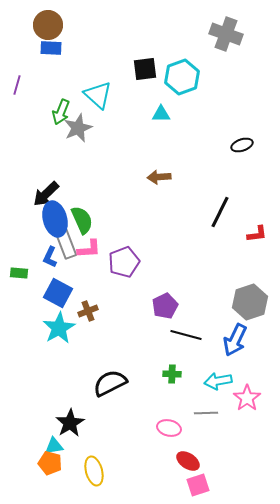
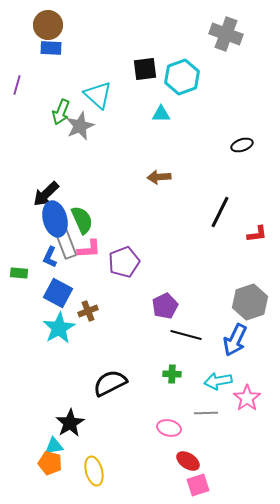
gray star at (78, 128): moved 2 px right, 2 px up
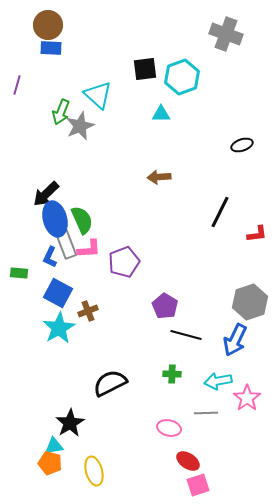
purple pentagon at (165, 306): rotated 15 degrees counterclockwise
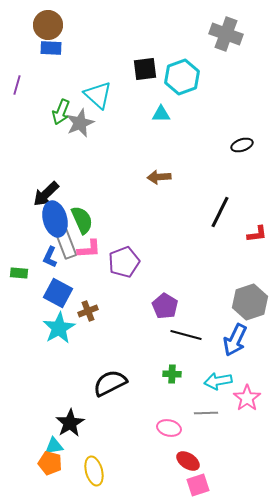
gray star at (80, 126): moved 3 px up
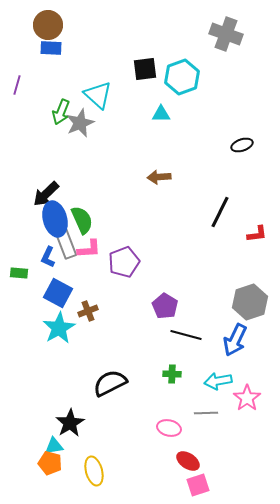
blue L-shape at (50, 257): moved 2 px left
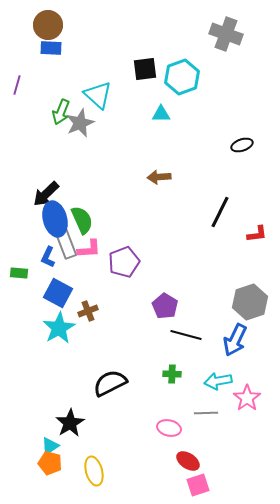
cyan triangle at (54, 446): moved 4 px left; rotated 24 degrees counterclockwise
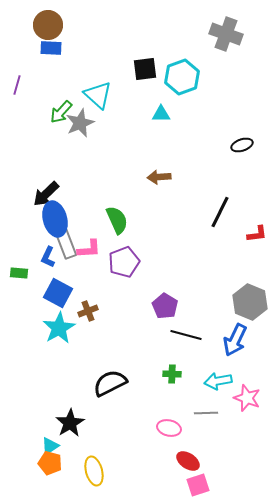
green arrow at (61, 112): rotated 20 degrees clockwise
green semicircle at (82, 220): moved 35 px right
gray hexagon at (250, 302): rotated 20 degrees counterclockwise
pink star at (247, 398): rotated 16 degrees counterclockwise
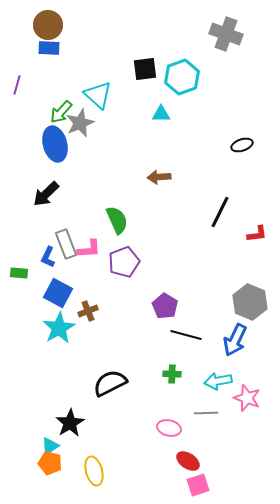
blue rectangle at (51, 48): moved 2 px left
blue ellipse at (55, 219): moved 75 px up
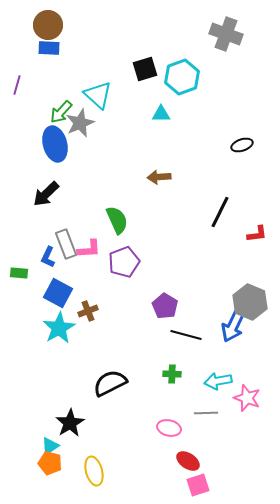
black square at (145, 69): rotated 10 degrees counterclockwise
blue arrow at (235, 340): moved 2 px left, 14 px up
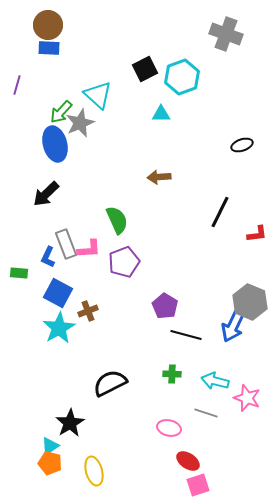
black square at (145, 69): rotated 10 degrees counterclockwise
cyan arrow at (218, 381): moved 3 px left; rotated 24 degrees clockwise
gray line at (206, 413): rotated 20 degrees clockwise
